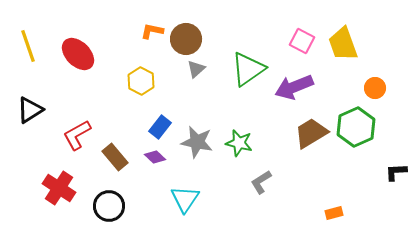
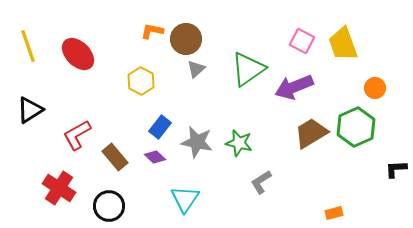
black L-shape: moved 3 px up
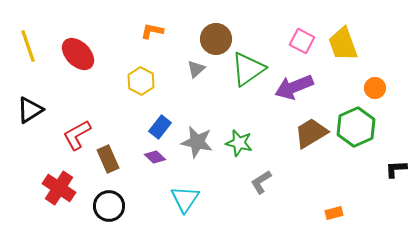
brown circle: moved 30 px right
brown rectangle: moved 7 px left, 2 px down; rotated 16 degrees clockwise
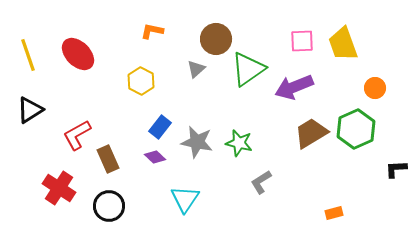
pink square: rotated 30 degrees counterclockwise
yellow line: moved 9 px down
green hexagon: moved 2 px down
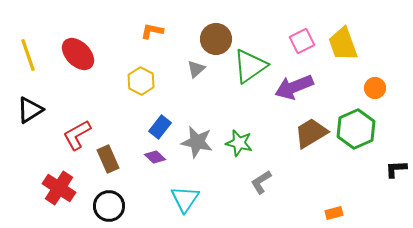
pink square: rotated 25 degrees counterclockwise
green triangle: moved 2 px right, 3 px up
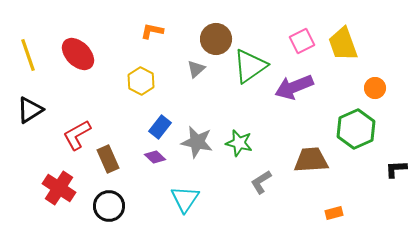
brown trapezoid: moved 27 px down; rotated 27 degrees clockwise
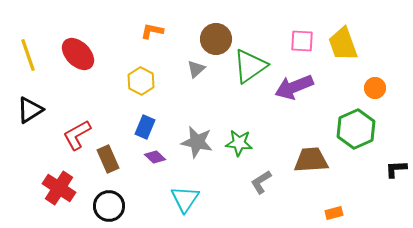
pink square: rotated 30 degrees clockwise
blue rectangle: moved 15 px left; rotated 15 degrees counterclockwise
green star: rotated 8 degrees counterclockwise
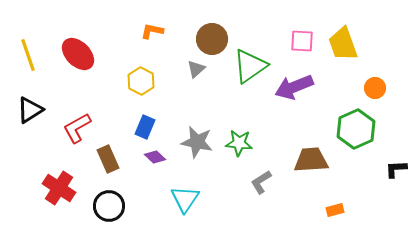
brown circle: moved 4 px left
red L-shape: moved 7 px up
orange rectangle: moved 1 px right, 3 px up
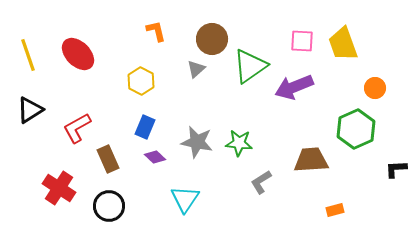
orange L-shape: moved 4 px right; rotated 65 degrees clockwise
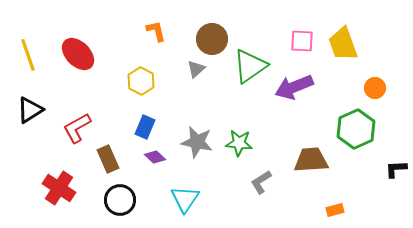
black circle: moved 11 px right, 6 px up
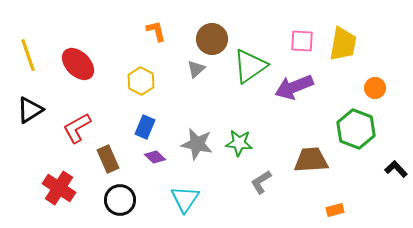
yellow trapezoid: rotated 150 degrees counterclockwise
red ellipse: moved 10 px down
green hexagon: rotated 15 degrees counterclockwise
gray star: moved 2 px down
black L-shape: rotated 50 degrees clockwise
